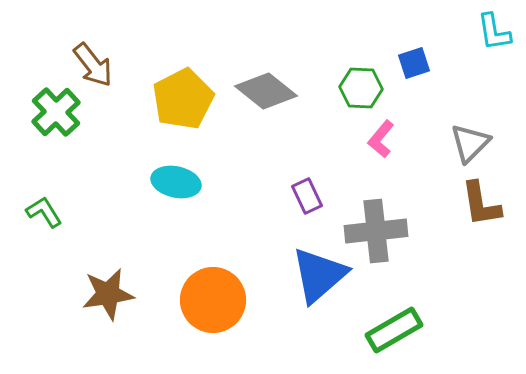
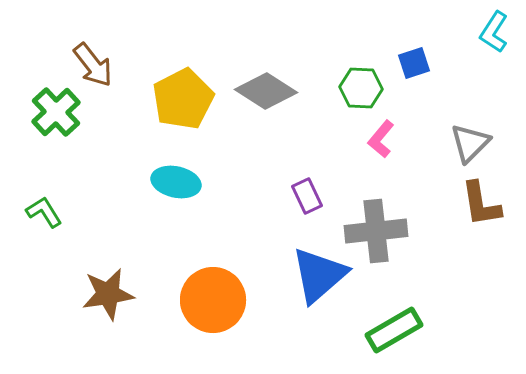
cyan L-shape: rotated 42 degrees clockwise
gray diamond: rotated 6 degrees counterclockwise
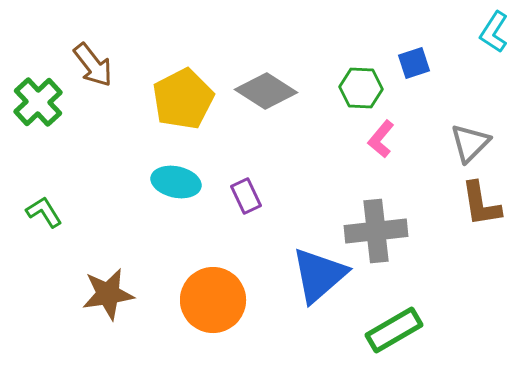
green cross: moved 18 px left, 10 px up
purple rectangle: moved 61 px left
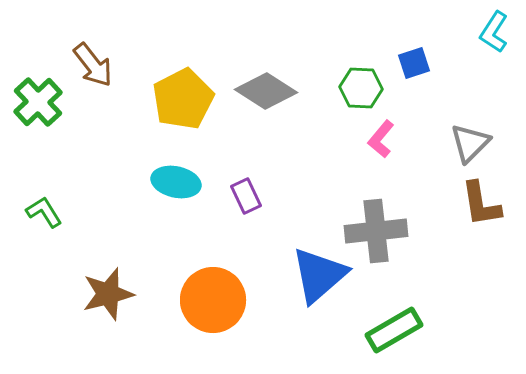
brown star: rotated 6 degrees counterclockwise
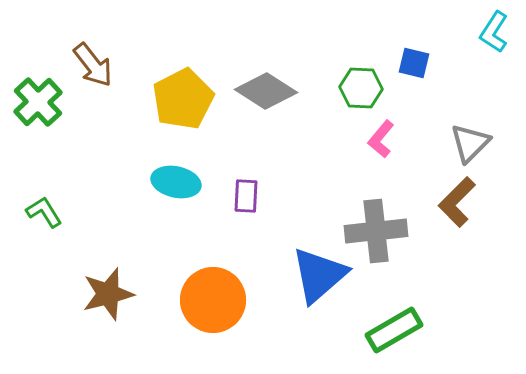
blue square: rotated 32 degrees clockwise
purple rectangle: rotated 28 degrees clockwise
brown L-shape: moved 24 px left, 2 px up; rotated 54 degrees clockwise
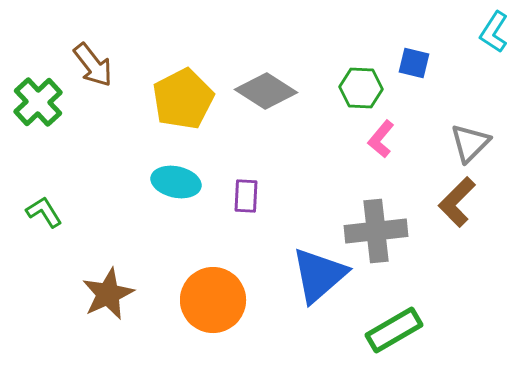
brown star: rotated 10 degrees counterclockwise
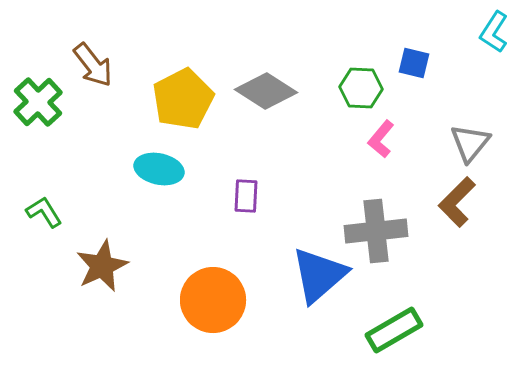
gray triangle: rotated 6 degrees counterclockwise
cyan ellipse: moved 17 px left, 13 px up
brown star: moved 6 px left, 28 px up
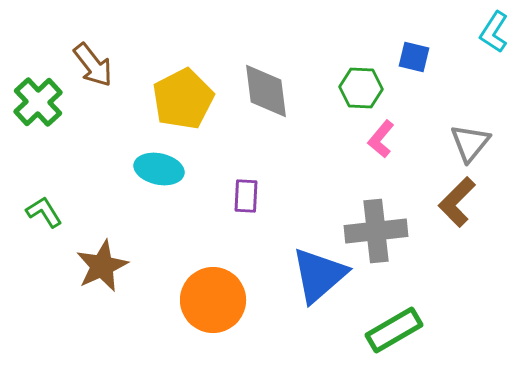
blue square: moved 6 px up
gray diamond: rotated 50 degrees clockwise
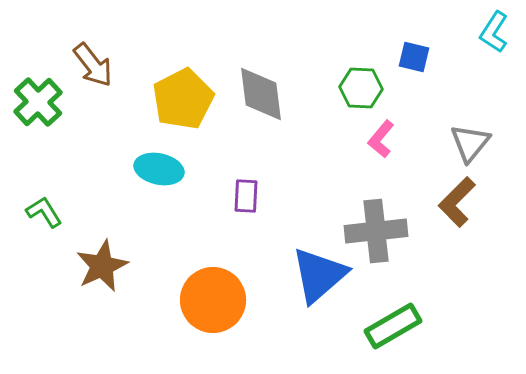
gray diamond: moved 5 px left, 3 px down
green rectangle: moved 1 px left, 4 px up
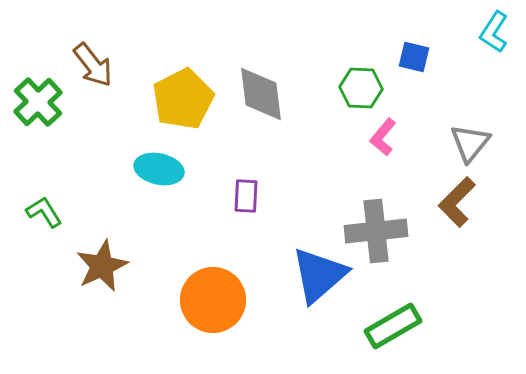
pink L-shape: moved 2 px right, 2 px up
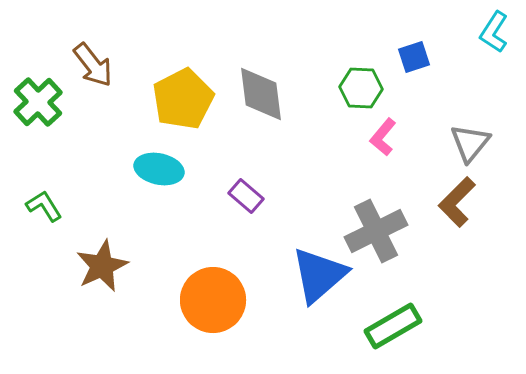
blue square: rotated 32 degrees counterclockwise
purple rectangle: rotated 52 degrees counterclockwise
green L-shape: moved 6 px up
gray cross: rotated 20 degrees counterclockwise
